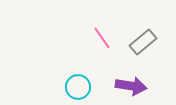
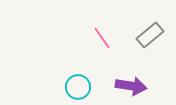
gray rectangle: moved 7 px right, 7 px up
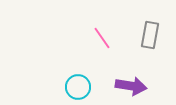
gray rectangle: rotated 40 degrees counterclockwise
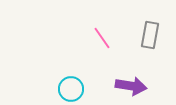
cyan circle: moved 7 px left, 2 px down
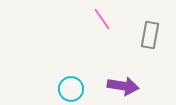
pink line: moved 19 px up
purple arrow: moved 8 px left
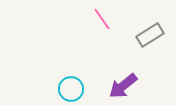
gray rectangle: rotated 48 degrees clockwise
purple arrow: rotated 132 degrees clockwise
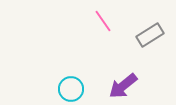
pink line: moved 1 px right, 2 px down
